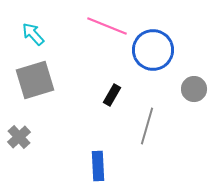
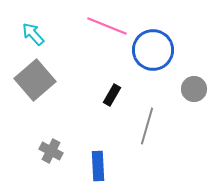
gray square: rotated 24 degrees counterclockwise
gray cross: moved 32 px right, 14 px down; rotated 20 degrees counterclockwise
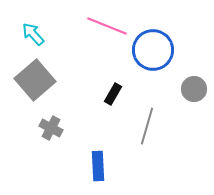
black rectangle: moved 1 px right, 1 px up
gray cross: moved 23 px up
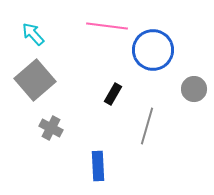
pink line: rotated 15 degrees counterclockwise
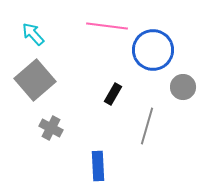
gray circle: moved 11 px left, 2 px up
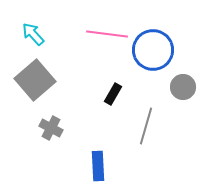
pink line: moved 8 px down
gray line: moved 1 px left
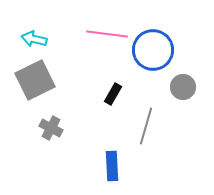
cyan arrow: moved 1 px right, 5 px down; rotated 35 degrees counterclockwise
gray square: rotated 15 degrees clockwise
blue rectangle: moved 14 px right
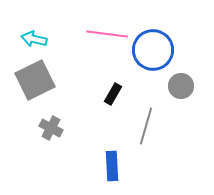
gray circle: moved 2 px left, 1 px up
